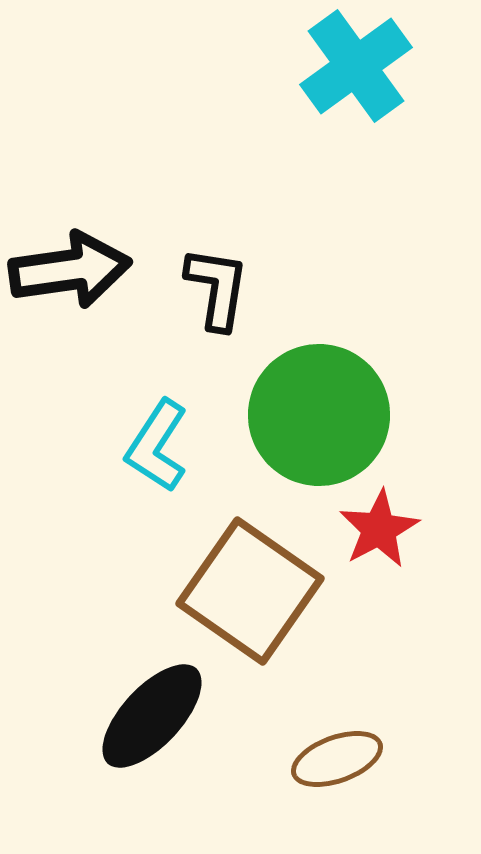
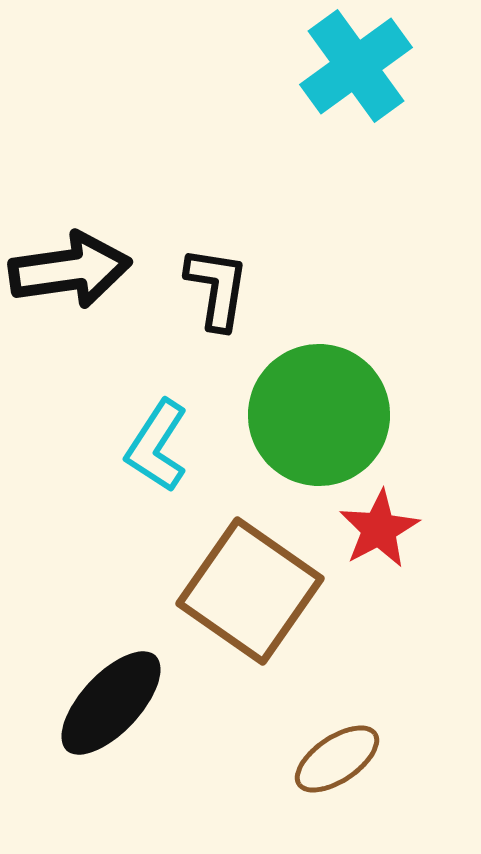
black ellipse: moved 41 px left, 13 px up
brown ellipse: rotated 14 degrees counterclockwise
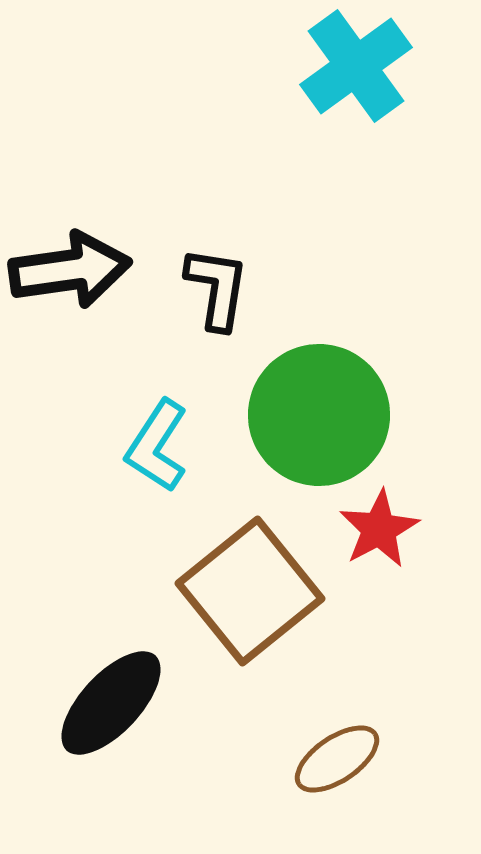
brown square: rotated 16 degrees clockwise
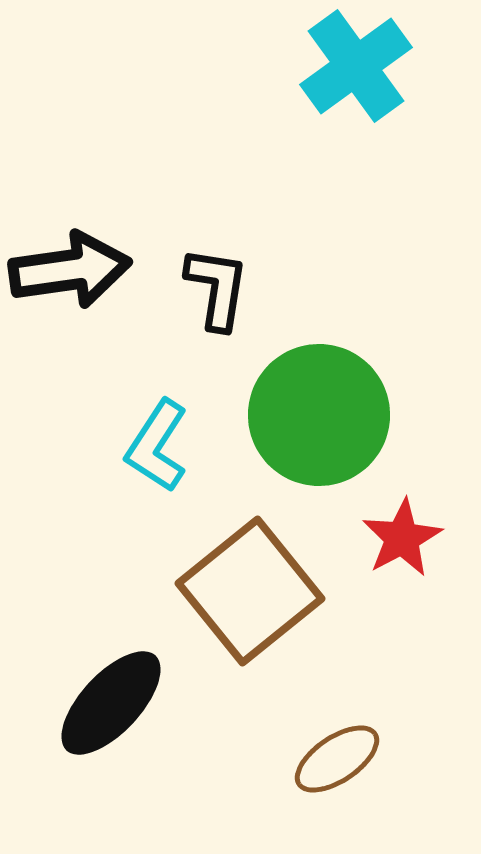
red star: moved 23 px right, 9 px down
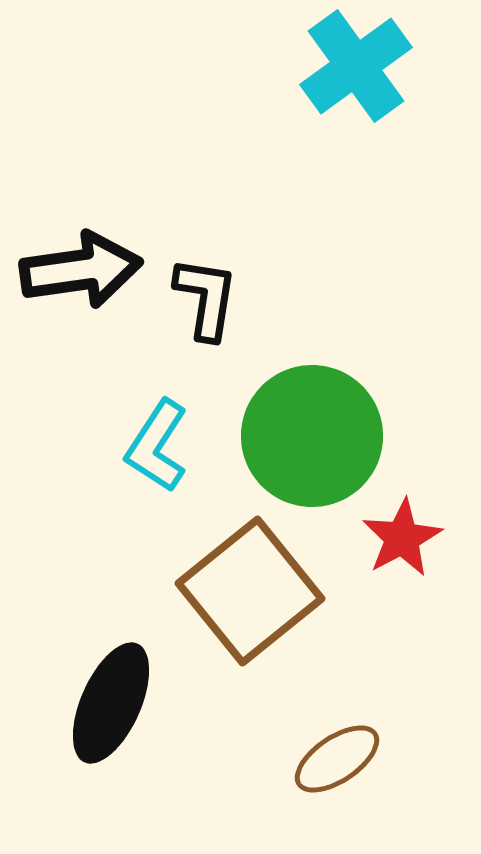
black arrow: moved 11 px right
black L-shape: moved 11 px left, 10 px down
green circle: moved 7 px left, 21 px down
black ellipse: rotated 19 degrees counterclockwise
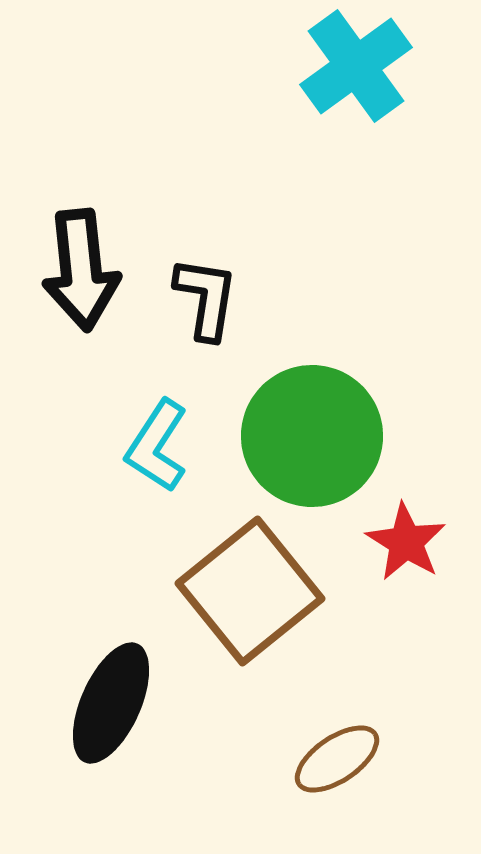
black arrow: rotated 92 degrees clockwise
red star: moved 4 px right, 4 px down; rotated 12 degrees counterclockwise
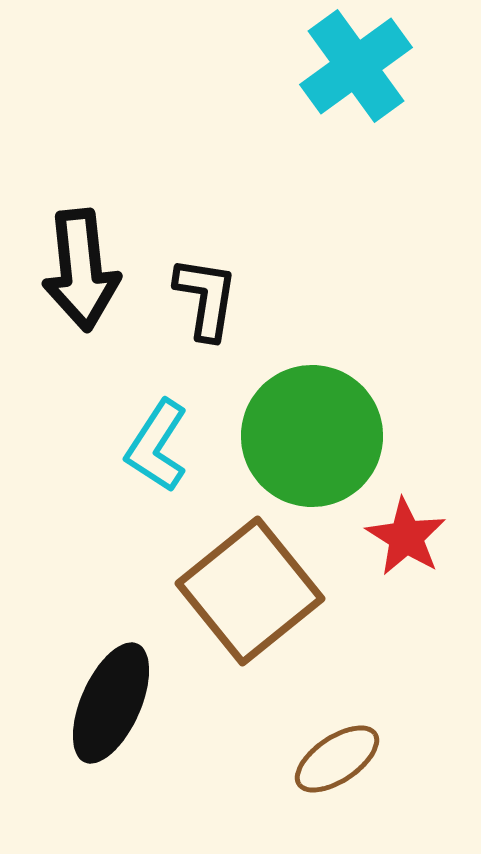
red star: moved 5 px up
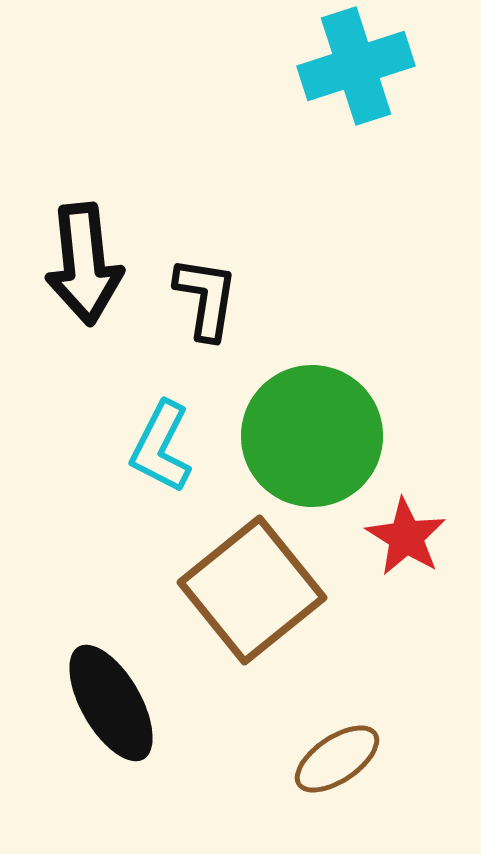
cyan cross: rotated 18 degrees clockwise
black arrow: moved 3 px right, 6 px up
cyan L-shape: moved 4 px right, 1 px down; rotated 6 degrees counterclockwise
brown square: moved 2 px right, 1 px up
black ellipse: rotated 54 degrees counterclockwise
